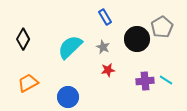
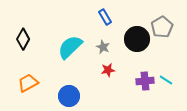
blue circle: moved 1 px right, 1 px up
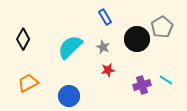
purple cross: moved 3 px left, 4 px down; rotated 12 degrees counterclockwise
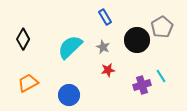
black circle: moved 1 px down
cyan line: moved 5 px left, 4 px up; rotated 24 degrees clockwise
blue circle: moved 1 px up
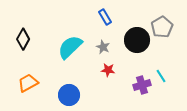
red star: rotated 16 degrees clockwise
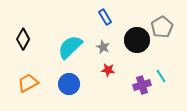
blue circle: moved 11 px up
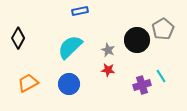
blue rectangle: moved 25 px left, 6 px up; rotated 70 degrees counterclockwise
gray pentagon: moved 1 px right, 2 px down
black diamond: moved 5 px left, 1 px up
gray star: moved 5 px right, 3 px down
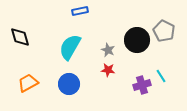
gray pentagon: moved 1 px right, 2 px down; rotated 15 degrees counterclockwise
black diamond: moved 2 px right, 1 px up; rotated 45 degrees counterclockwise
cyan semicircle: rotated 16 degrees counterclockwise
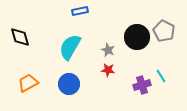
black circle: moved 3 px up
